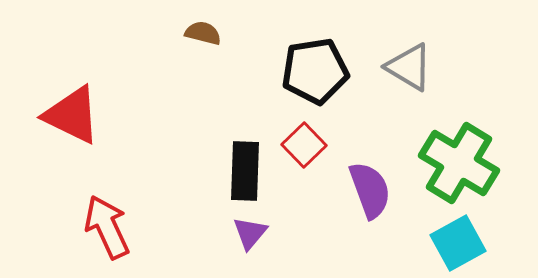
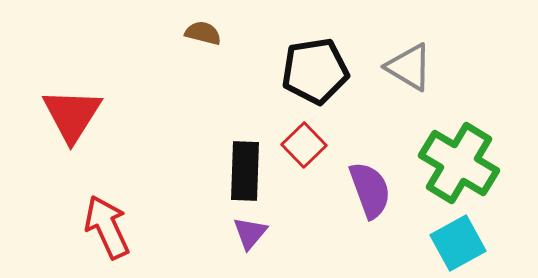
red triangle: rotated 36 degrees clockwise
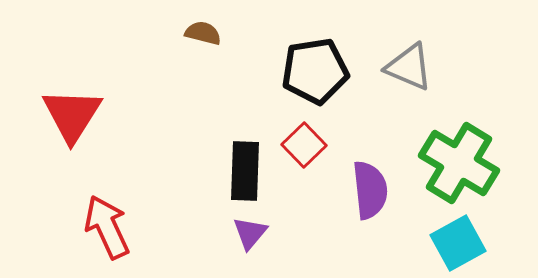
gray triangle: rotated 8 degrees counterclockwise
purple semicircle: rotated 14 degrees clockwise
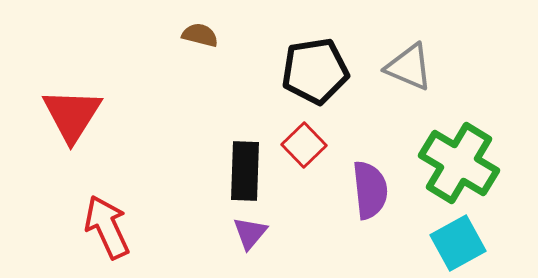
brown semicircle: moved 3 px left, 2 px down
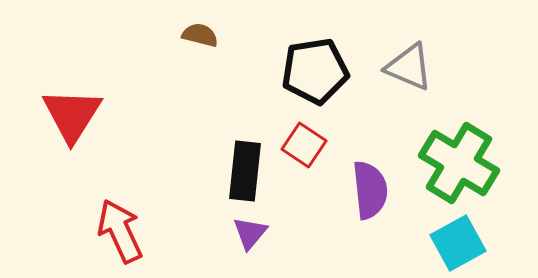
red square: rotated 12 degrees counterclockwise
black rectangle: rotated 4 degrees clockwise
red arrow: moved 13 px right, 4 px down
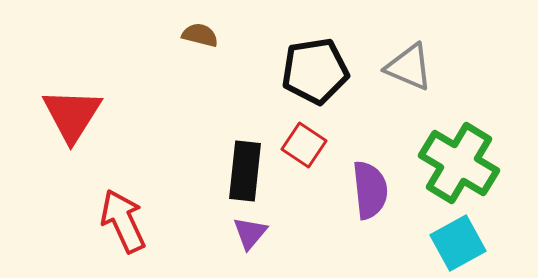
red arrow: moved 3 px right, 10 px up
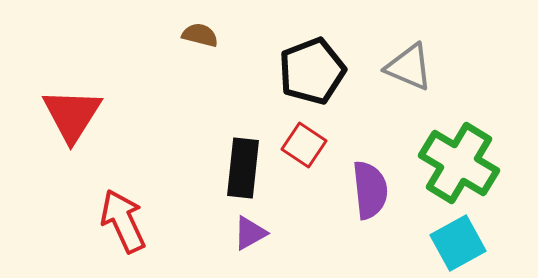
black pentagon: moved 3 px left; rotated 12 degrees counterclockwise
black rectangle: moved 2 px left, 3 px up
purple triangle: rotated 21 degrees clockwise
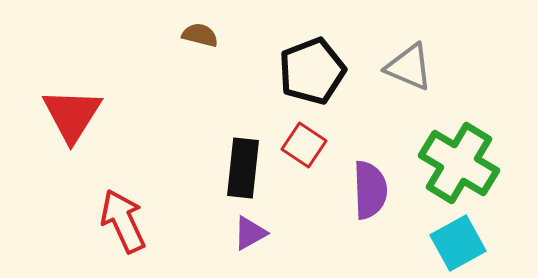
purple semicircle: rotated 4 degrees clockwise
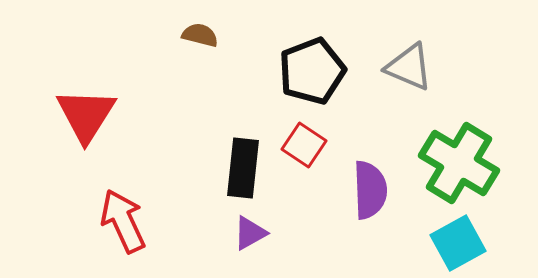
red triangle: moved 14 px right
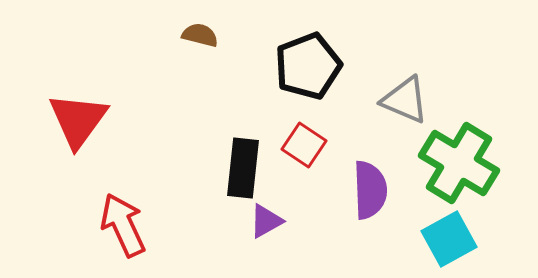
gray triangle: moved 4 px left, 33 px down
black pentagon: moved 4 px left, 5 px up
red triangle: moved 8 px left, 5 px down; rotated 4 degrees clockwise
red arrow: moved 4 px down
purple triangle: moved 16 px right, 12 px up
cyan square: moved 9 px left, 4 px up
